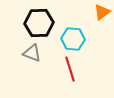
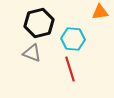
orange triangle: moved 2 px left; rotated 30 degrees clockwise
black hexagon: rotated 12 degrees counterclockwise
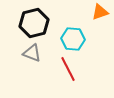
orange triangle: rotated 12 degrees counterclockwise
black hexagon: moved 5 px left
red line: moved 2 px left; rotated 10 degrees counterclockwise
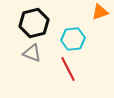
cyan hexagon: rotated 10 degrees counterclockwise
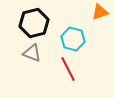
cyan hexagon: rotated 20 degrees clockwise
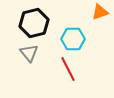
cyan hexagon: rotated 15 degrees counterclockwise
gray triangle: moved 3 px left; rotated 30 degrees clockwise
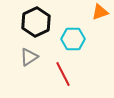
black hexagon: moved 2 px right, 1 px up; rotated 12 degrees counterclockwise
gray triangle: moved 4 px down; rotated 36 degrees clockwise
red line: moved 5 px left, 5 px down
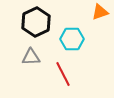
cyan hexagon: moved 1 px left
gray triangle: moved 2 px right; rotated 30 degrees clockwise
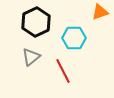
cyan hexagon: moved 2 px right, 1 px up
gray triangle: rotated 36 degrees counterclockwise
red line: moved 3 px up
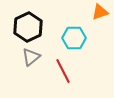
black hexagon: moved 8 px left, 5 px down
